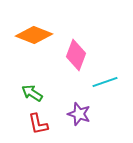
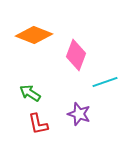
green arrow: moved 2 px left
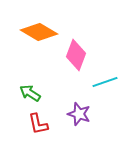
orange diamond: moved 5 px right, 3 px up; rotated 9 degrees clockwise
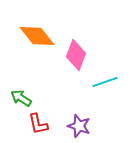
orange diamond: moved 2 px left, 4 px down; rotated 21 degrees clockwise
green arrow: moved 9 px left, 5 px down
purple star: moved 12 px down
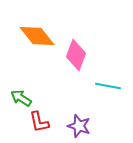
cyan line: moved 3 px right, 4 px down; rotated 30 degrees clockwise
red L-shape: moved 1 px right, 2 px up
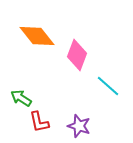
pink diamond: moved 1 px right
cyan line: rotated 30 degrees clockwise
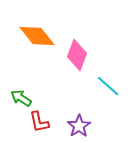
purple star: rotated 20 degrees clockwise
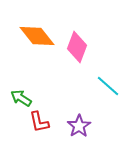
pink diamond: moved 8 px up
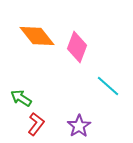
red L-shape: moved 3 px left, 2 px down; rotated 130 degrees counterclockwise
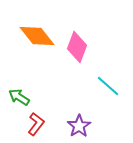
green arrow: moved 2 px left, 1 px up
